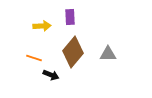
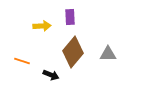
orange line: moved 12 px left, 3 px down
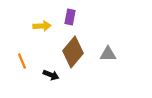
purple rectangle: rotated 14 degrees clockwise
orange line: rotated 49 degrees clockwise
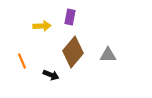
gray triangle: moved 1 px down
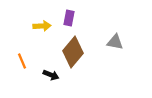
purple rectangle: moved 1 px left, 1 px down
gray triangle: moved 7 px right, 13 px up; rotated 12 degrees clockwise
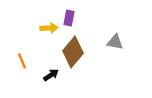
yellow arrow: moved 7 px right, 2 px down
black arrow: rotated 56 degrees counterclockwise
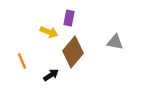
yellow arrow: moved 4 px down; rotated 24 degrees clockwise
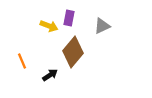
yellow arrow: moved 6 px up
gray triangle: moved 13 px left, 16 px up; rotated 36 degrees counterclockwise
black arrow: moved 1 px left
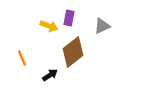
brown diamond: rotated 12 degrees clockwise
orange line: moved 3 px up
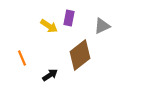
yellow arrow: rotated 12 degrees clockwise
brown diamond: moved 7 px right, 3 px down
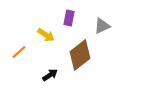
yellow arrow: moved 3 px left, 9 px down
orange line: moved 3 px left, 6 px up; rotated 70 degrees clockwise
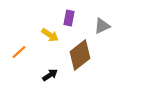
yellow arrow: moved 4 px right
